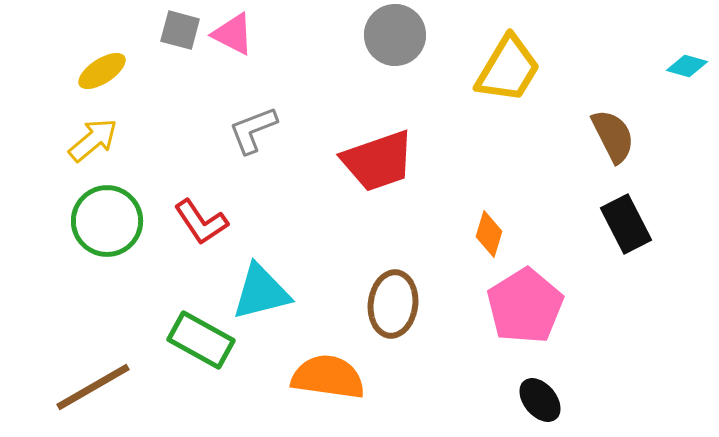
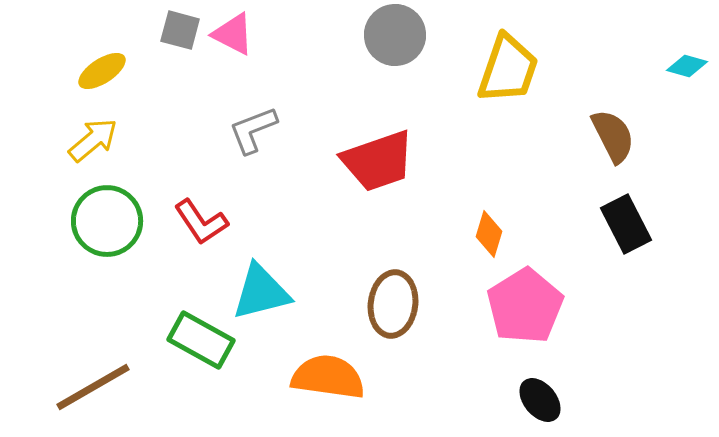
yellow trapezoid: rotated 12 degrees counterclockwise
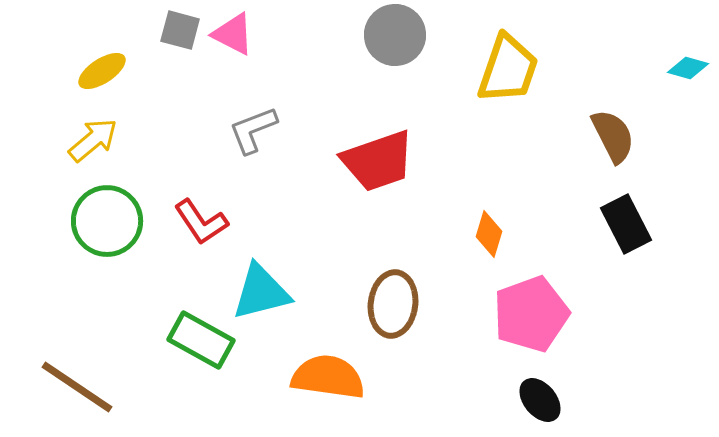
cyan diamond: moved 1 px right, 2 px down
pink pentagon: moved 6 px right, 8 px down; rotated 12 degrees clockwise
brown line: moved 16 px left; rotated 64 degrees clockwise
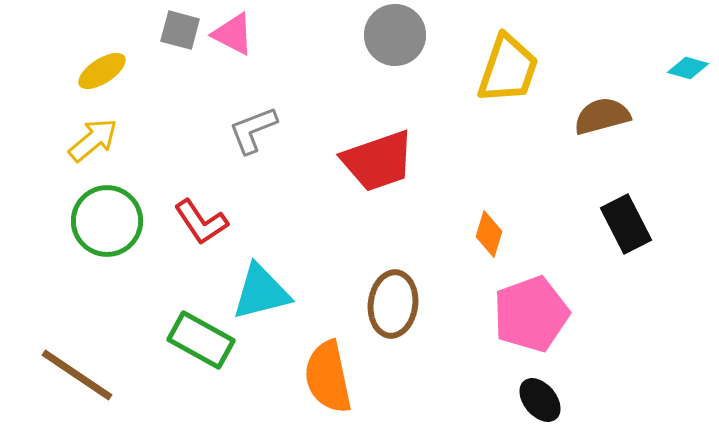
brown semicircle: moved 11 px left, 20 px up; rotated 78 degrees counterclockwise
orange semicircle: rotated 110 degrees counterclockwise
brown line: moved 12 px up
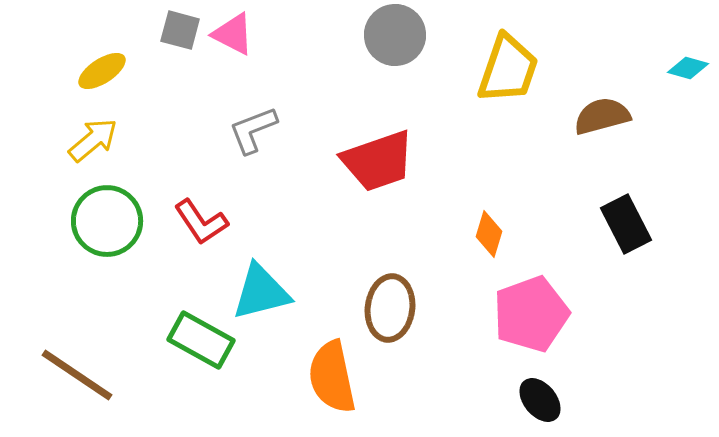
brown ellipse: moved 3 px left, 4 px down
orange semicircle: moved 4 px right
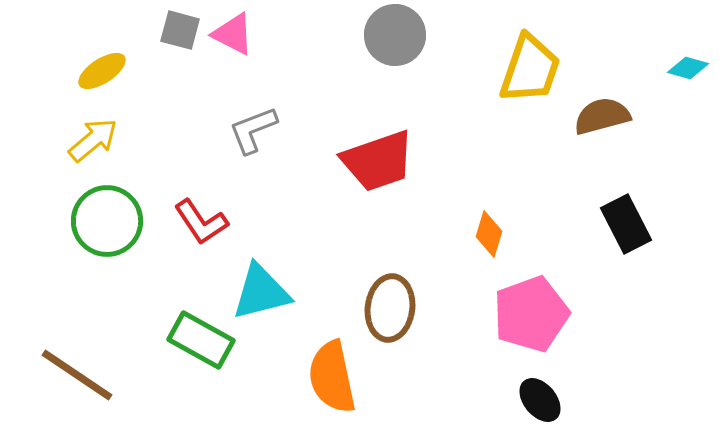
yellow trapezoid: moved 22 px right
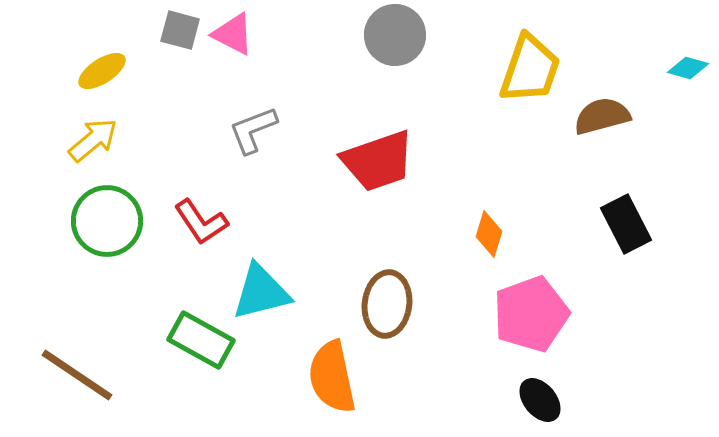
brown ellipse: moved 3 px left, 4 px up
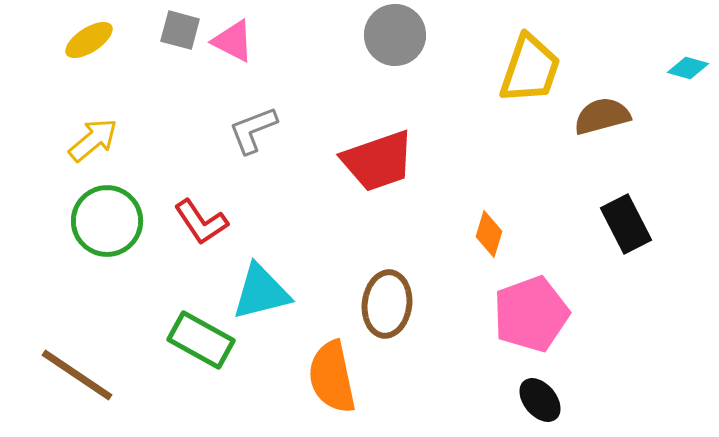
pink triangle: moved 7 px down
yellow ellipse: moved 13 px left, 31 px up
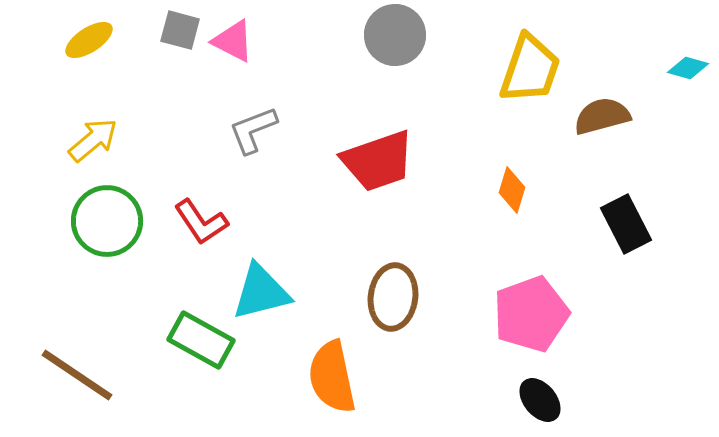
orange diamond: moved 23 px right, 44 px up
brown ellipse: moved 6 px right, 7 px up
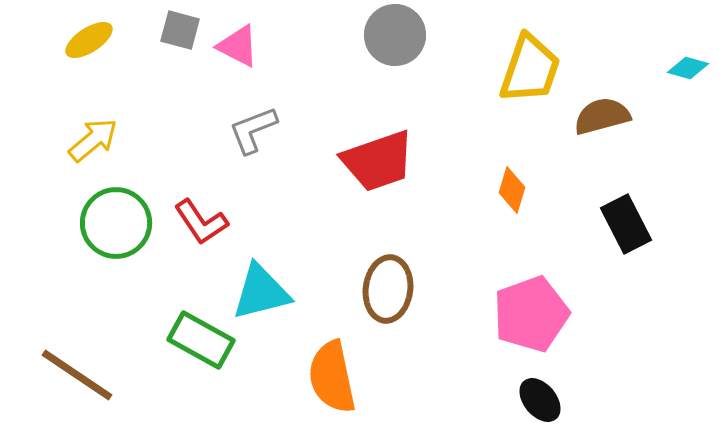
pink triangle: moved 5 px right, 5 px down
green circle: moved 9 px right, 2 px down
brown ellipse: moved 5 px left, 8 px up
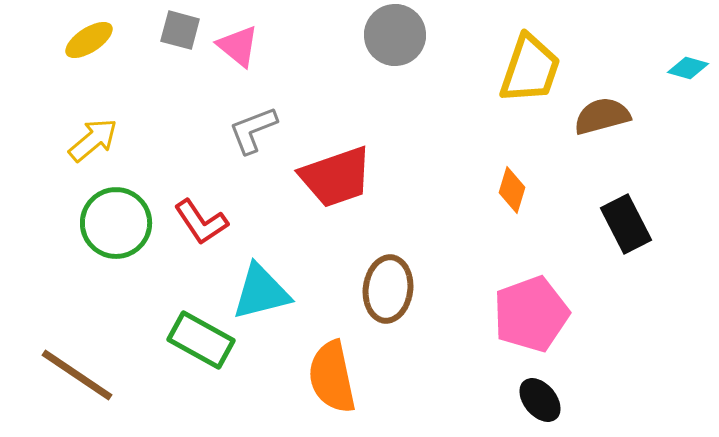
pink triangle: rotated 12 degrees clockwise
red trapezoid: moved 42 px left, 16 px down
